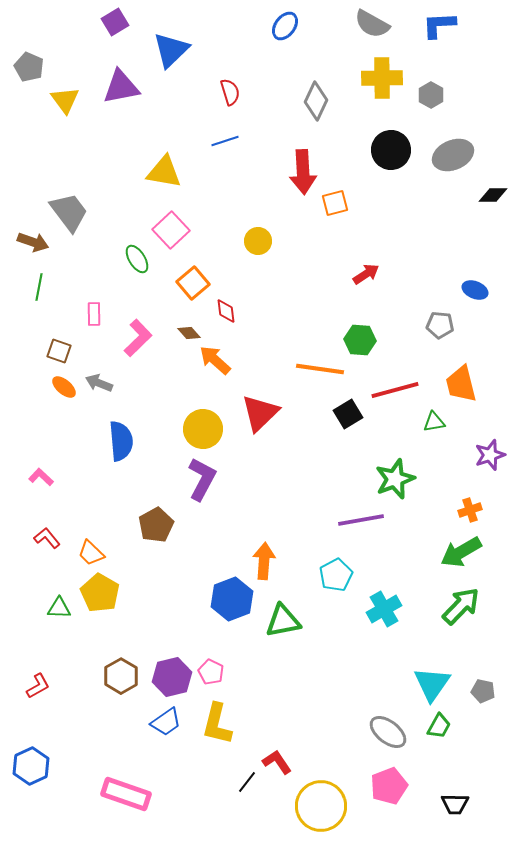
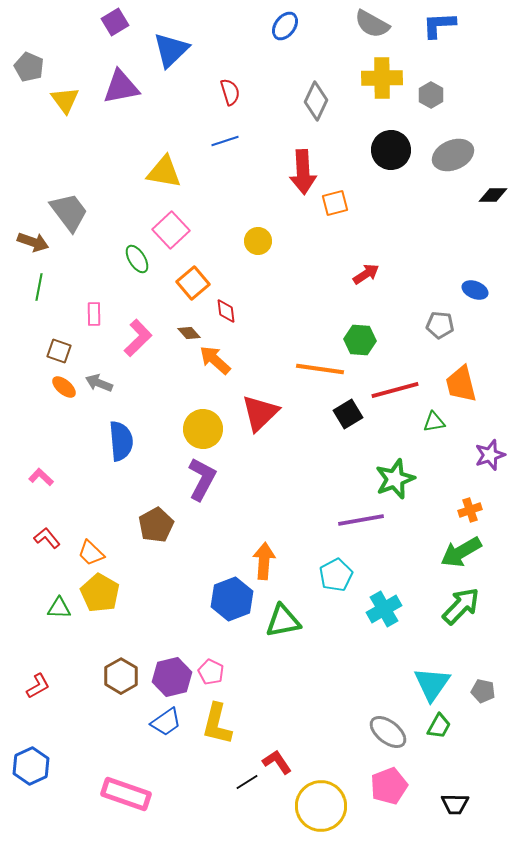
black line at (247, 782): rotated 20 degrees clockwise
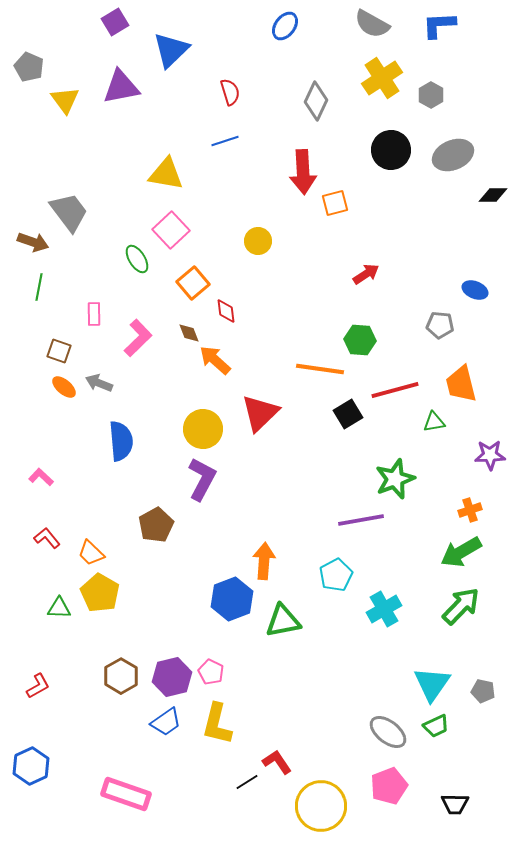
yellow cross at (382, 78): rotated 33 degrees counterclockwise
yellow triangle at (164, 172): moved 2 px right, 2 px down
brown diamond at (189, 333): rotated 20 degrees clockwise
purple star at (490, 455): rotated 16 degrees clockwise
green trapezoid at (439, 726): moved 3 px left; rotated 36 degrees clockwise
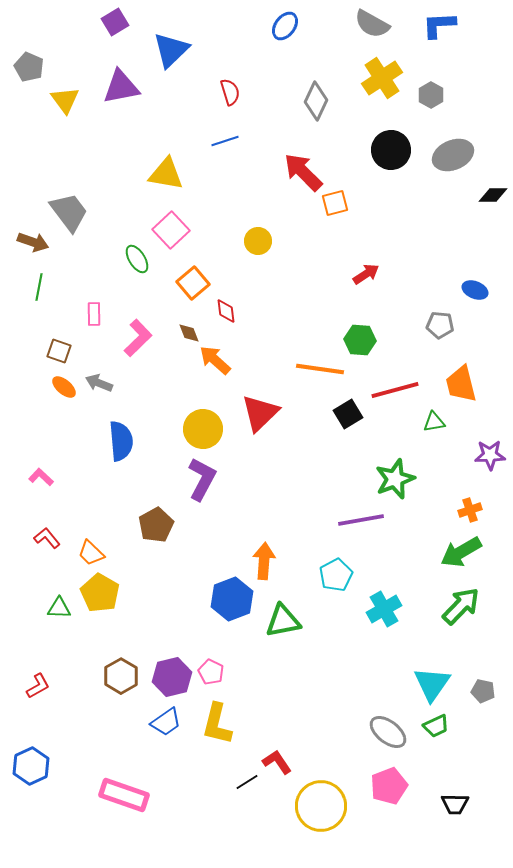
red arrow at (303, 172): rotated 138 degrees clockwise
pink rectangle at (126, 794): moved 2 px left, 1 px down
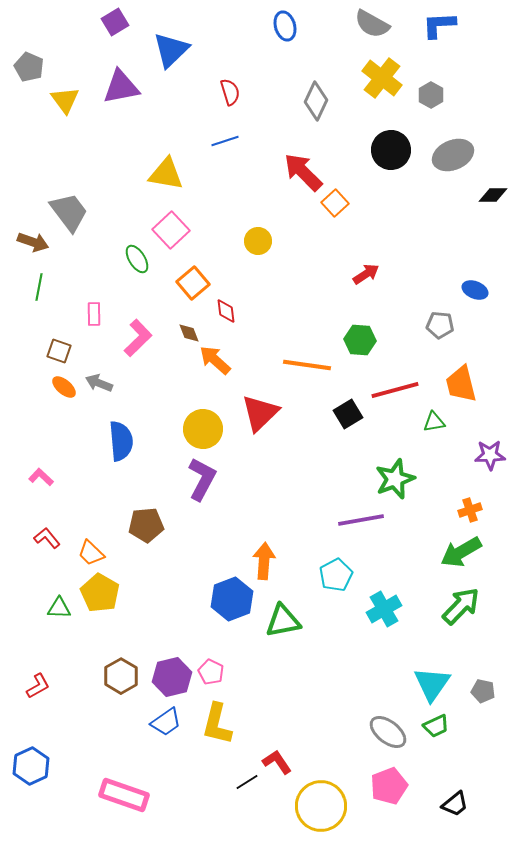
blue ellipse at (285, 26): rotated 52 degrees counterclockwise
yellow cross at (382, 78): rotated 18 degrees counterclockwise
orange square at (335, 203): rotated 28 degrees counterclockwise
orange line at (320, 369): moved 13 px left, 4 px up
brown pentagon at (156, 525): moved 10 px left; rotated 24 degrees clockwise
black trapezoid at (455, 804): rotated 40 degrees counterclockwise
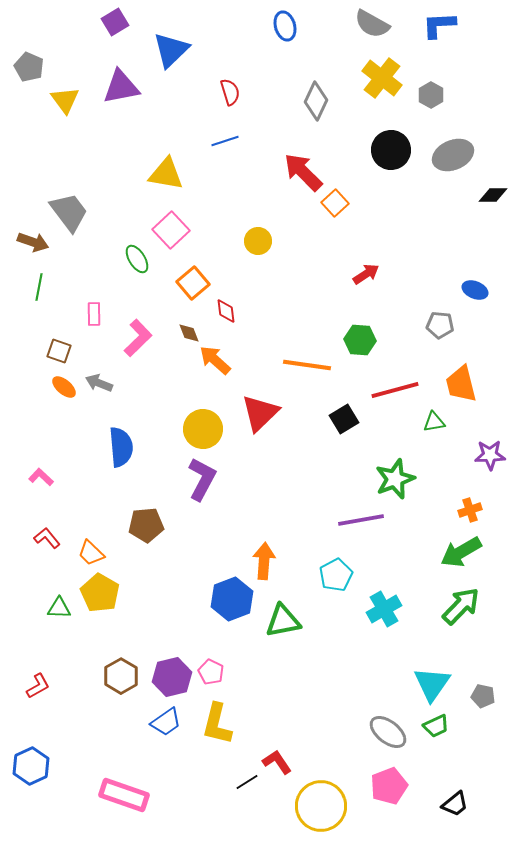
black square at (348, 414): moved 4 px left, 5 px down
blue semicircle at (121, 441): moved 6 px down
gray pentagon at (483, 691): moved 5 px down
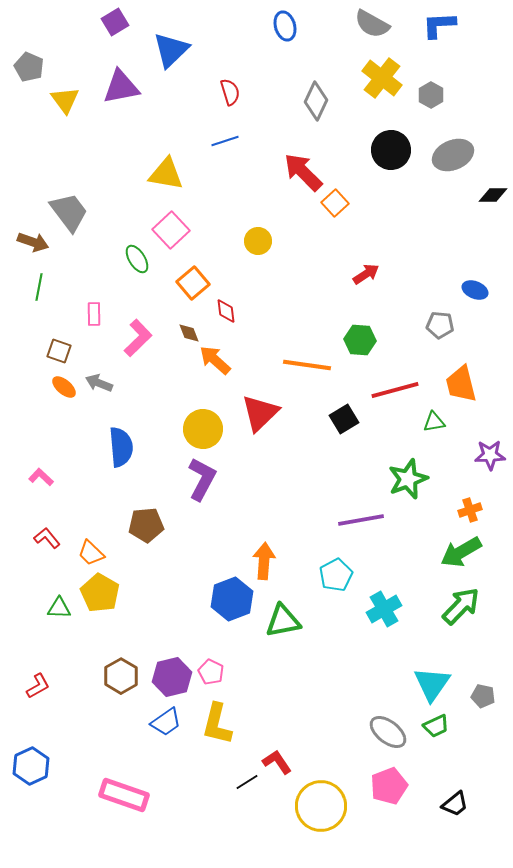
green star at (395, 479): moved 13 px right
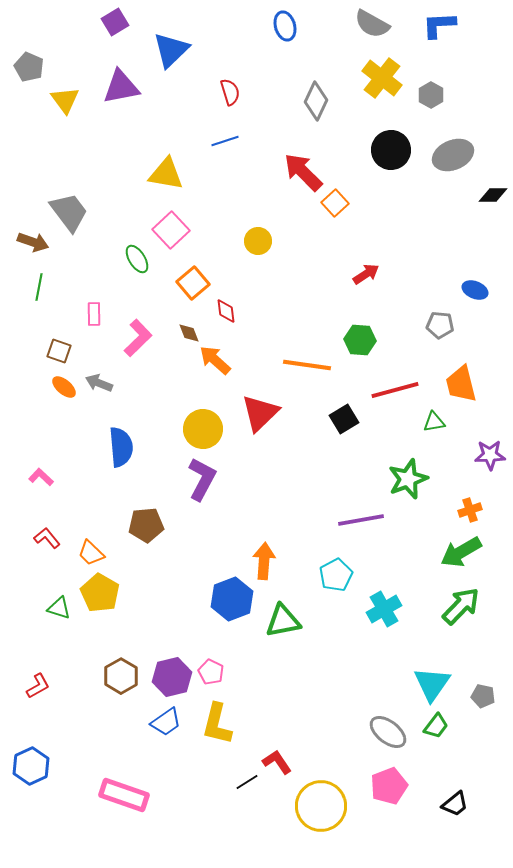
green triangle at (59, 608): rotated 15 degrees clockwise
green trapezoid at (436, 726): rotated 28 degrees counterclockwise
